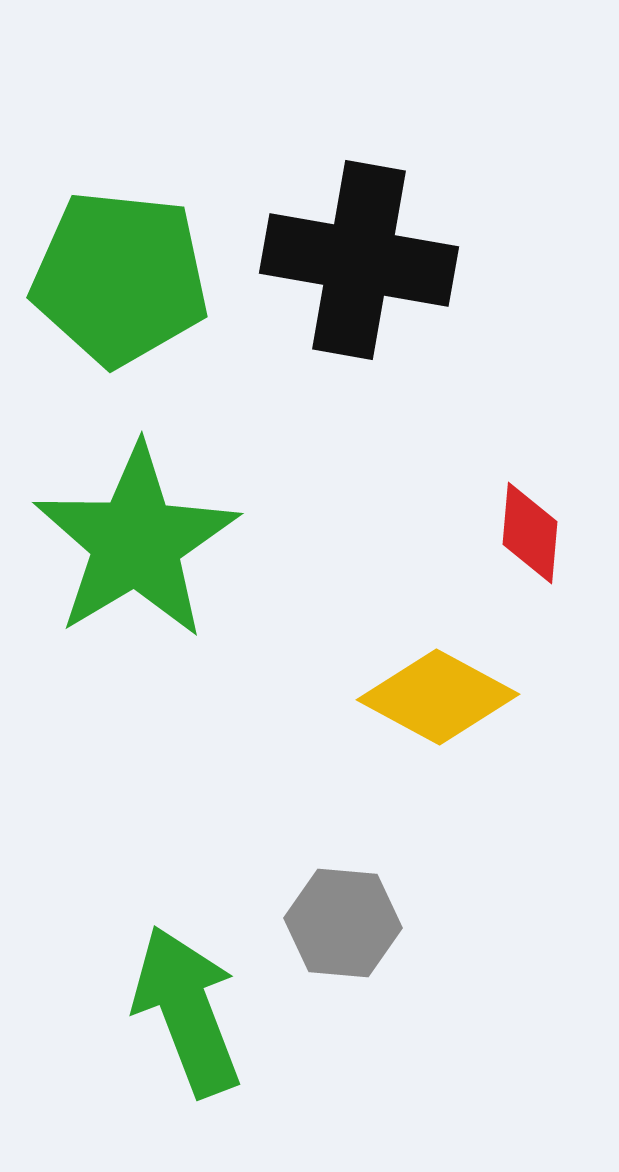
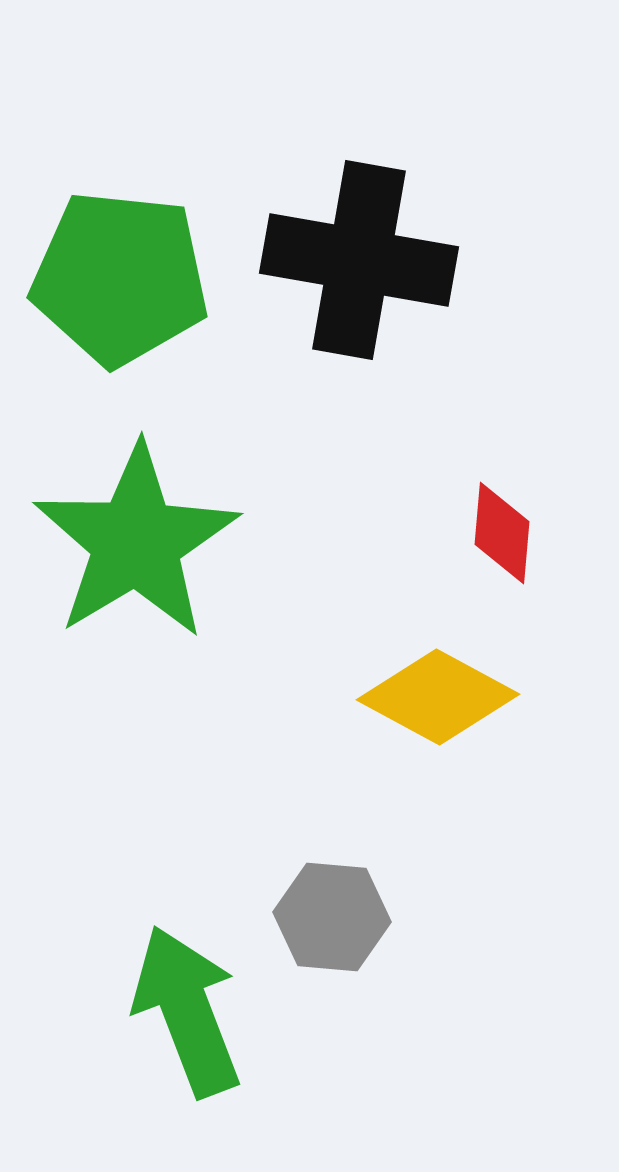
red diamond: moved 28 px left
gray hexagon: moved 11 px left, 6 px up
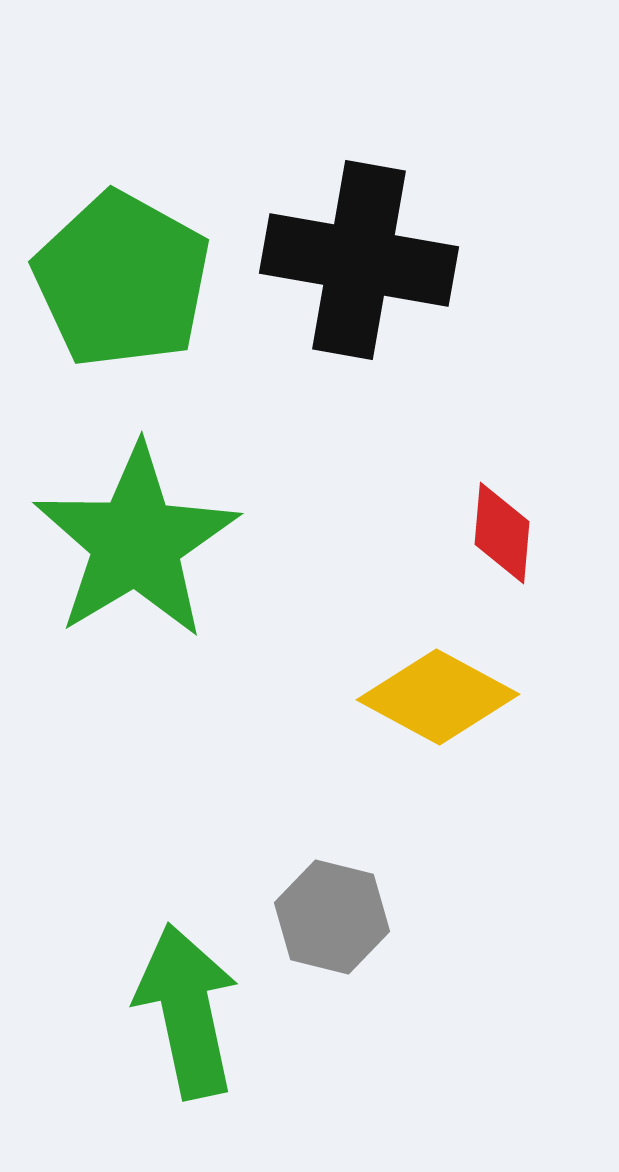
green pentagon: moved 2 px right, 2 px down; rotated 23 degrees clockwise
gray hexagon: rotated 9 degrees clockwise
green arrow: rotated 9 degrees clockwise
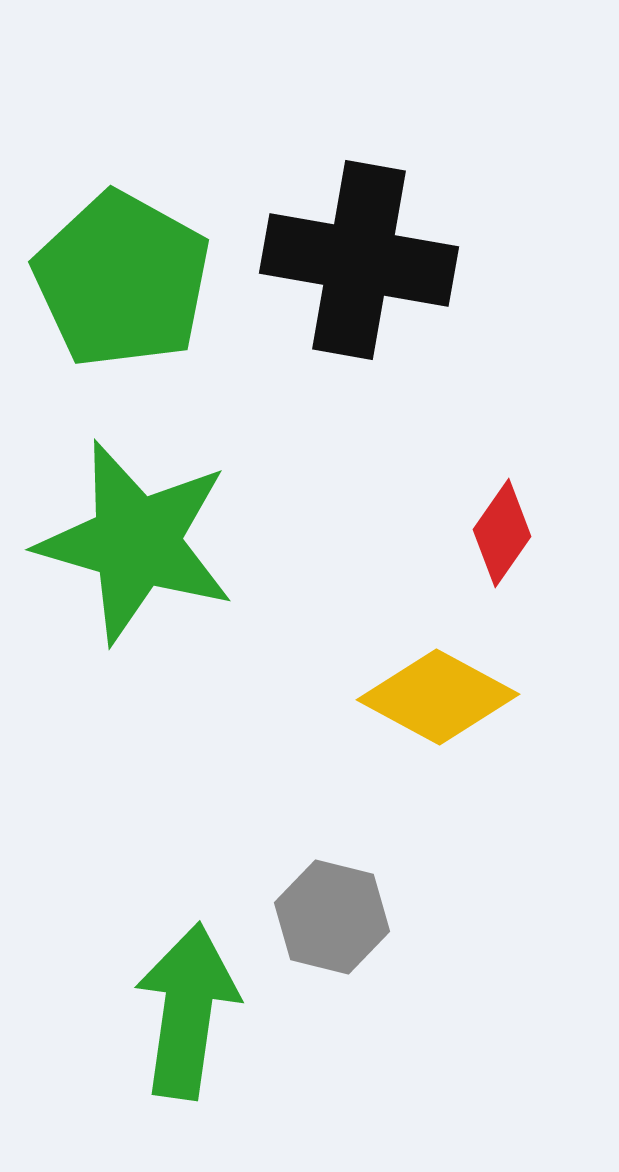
red diamond: rotated 30 degrees clockwise
green star: rotated 25 degrees counterclockwise
green arrow: rotated 20 degrees clockwise
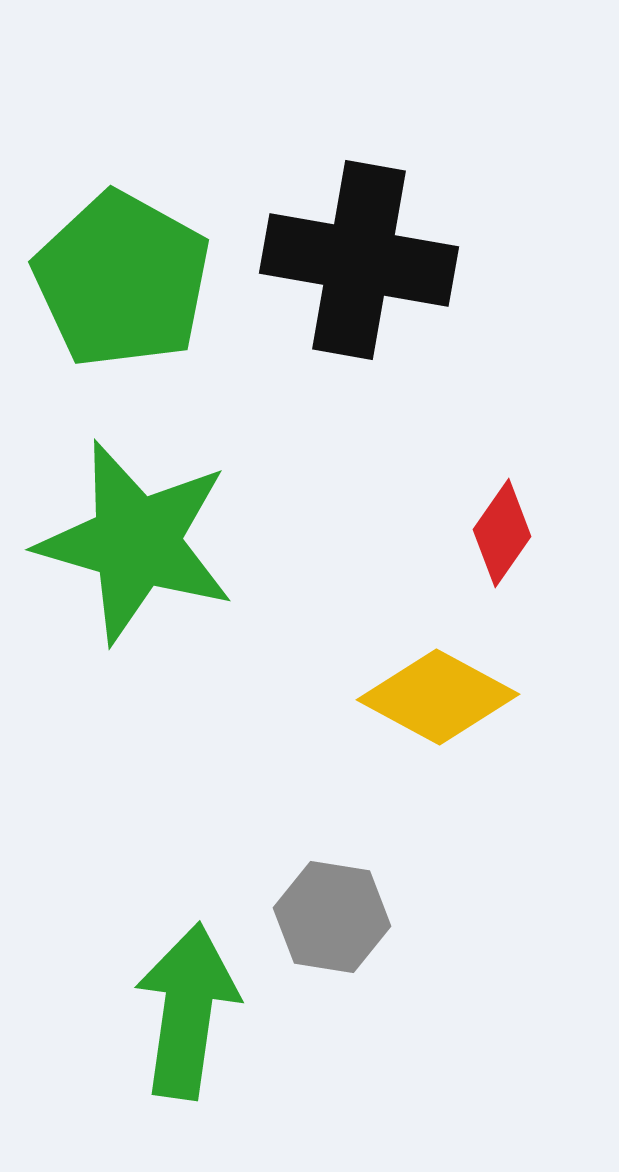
gray hexagon: rotated 5 degrees counterclockwise
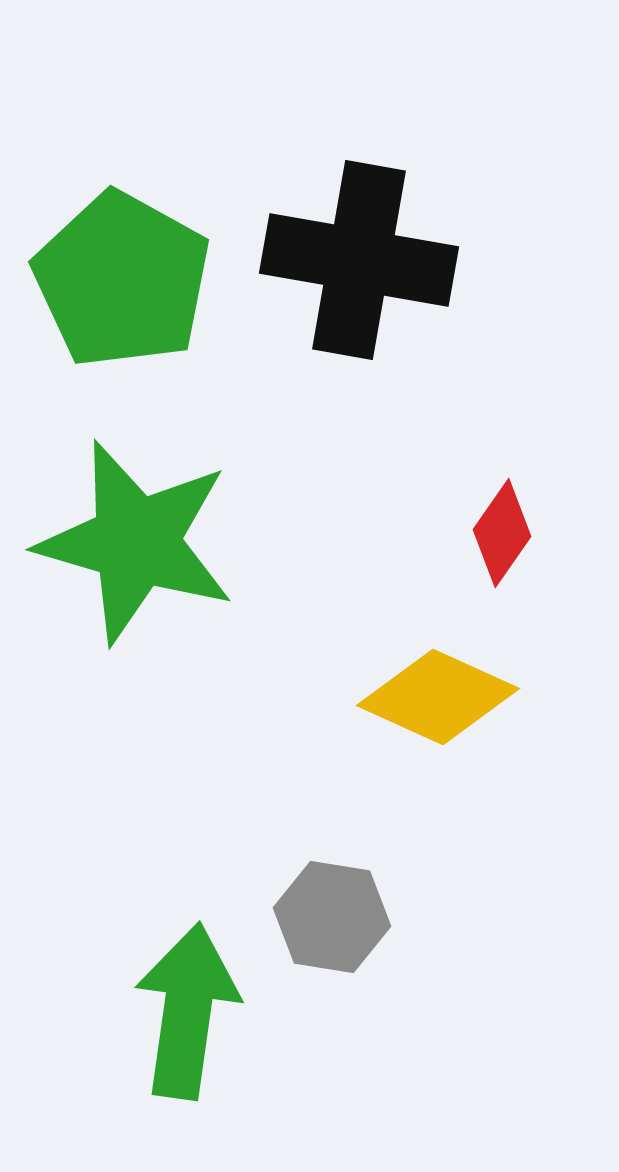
yellow diamond: rotated 4 degrees counterclockwise
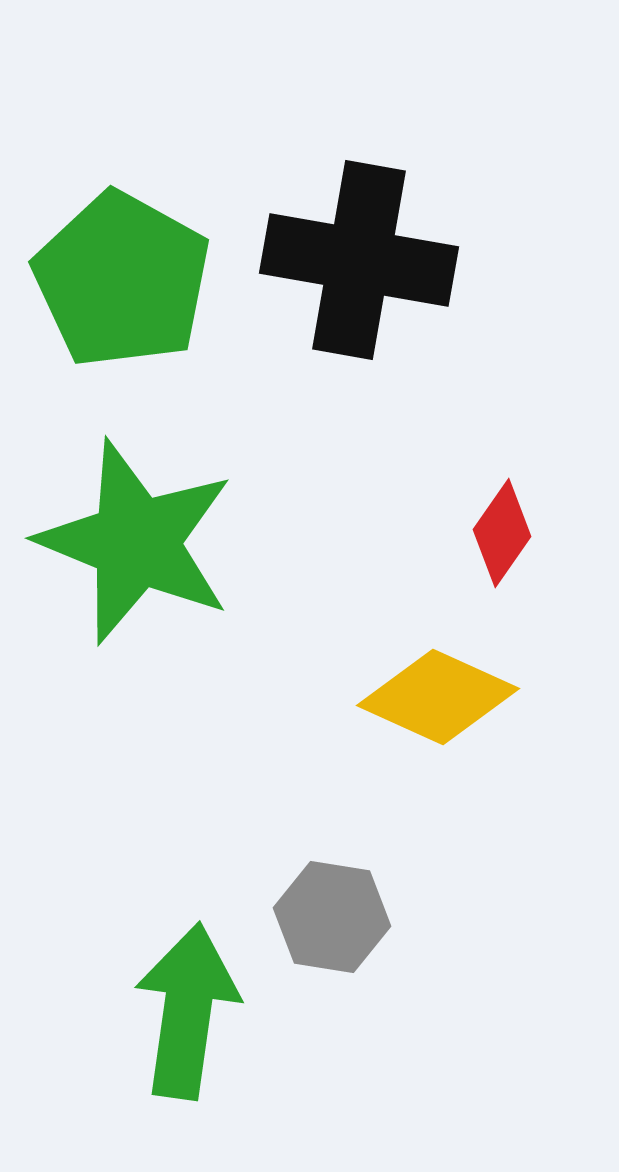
green star: rotated 6 degrees clockwise
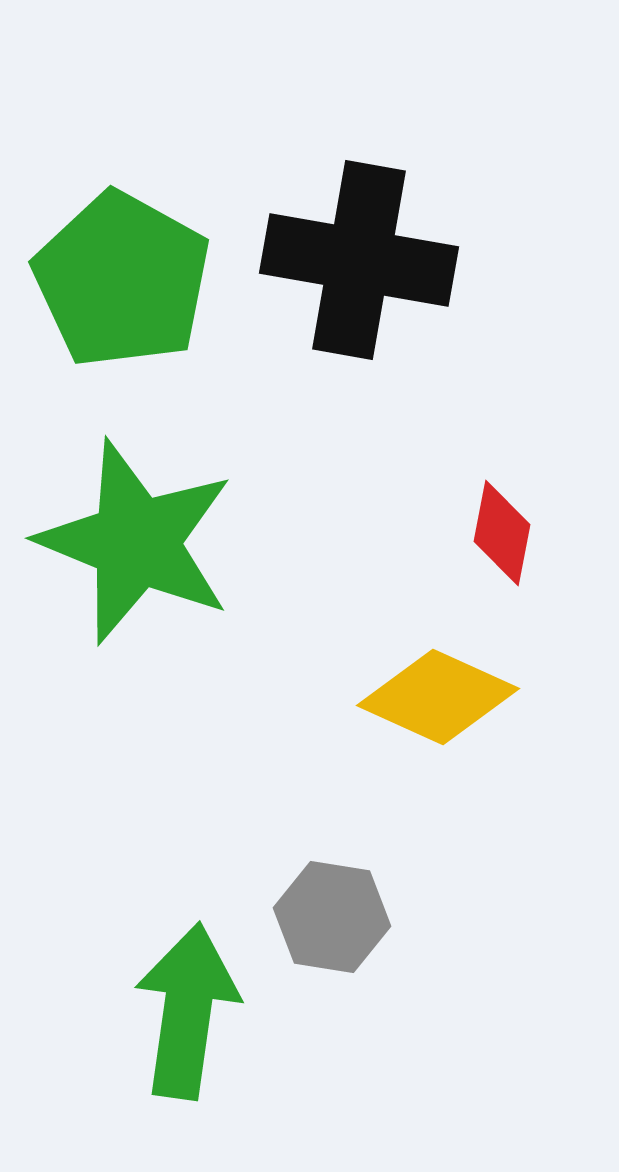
red diamond: rotated 24 degrees counterclockwise
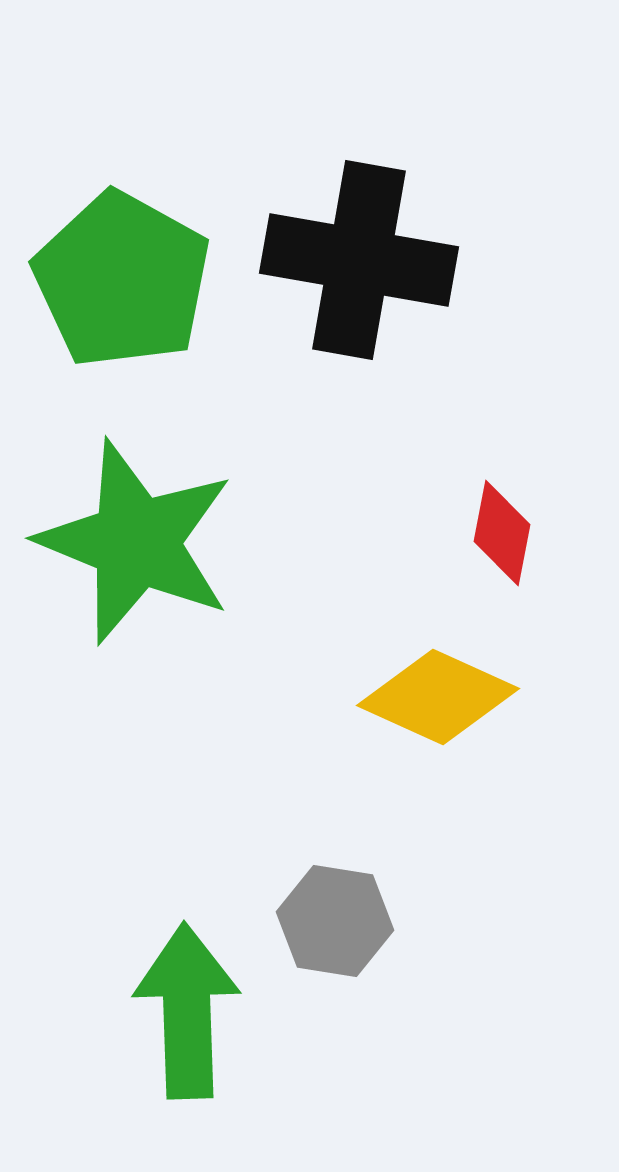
gray hexagon: moved 3 px right, 4 px down
green arrow: rotated 10 degrees counterclockwise
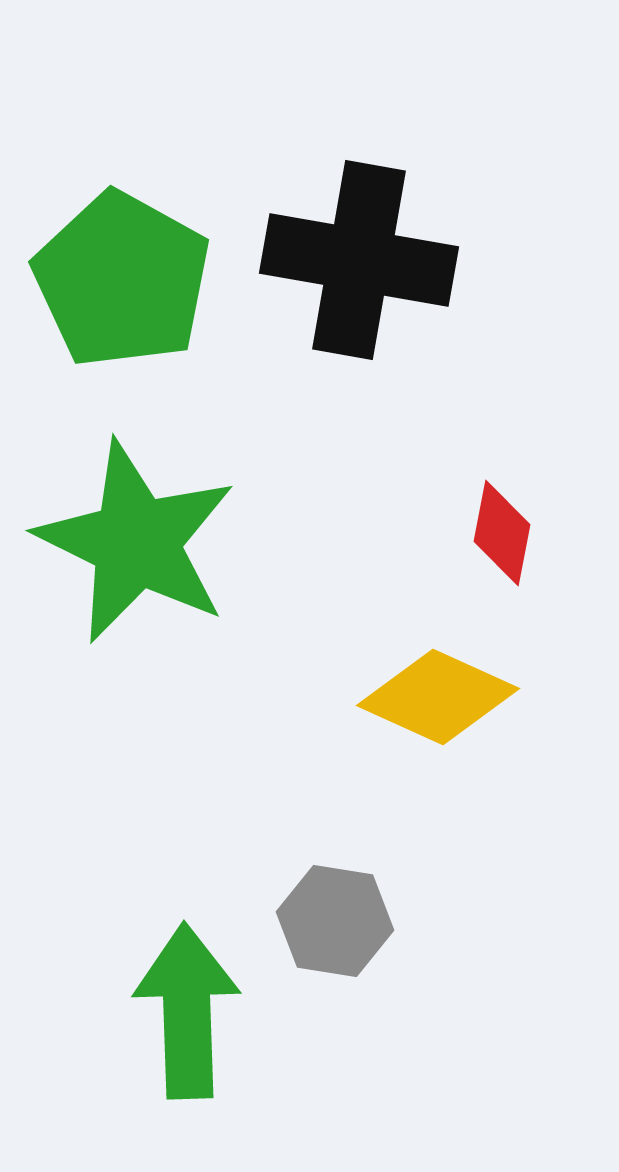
green star: rotated 4 degrees clockwise
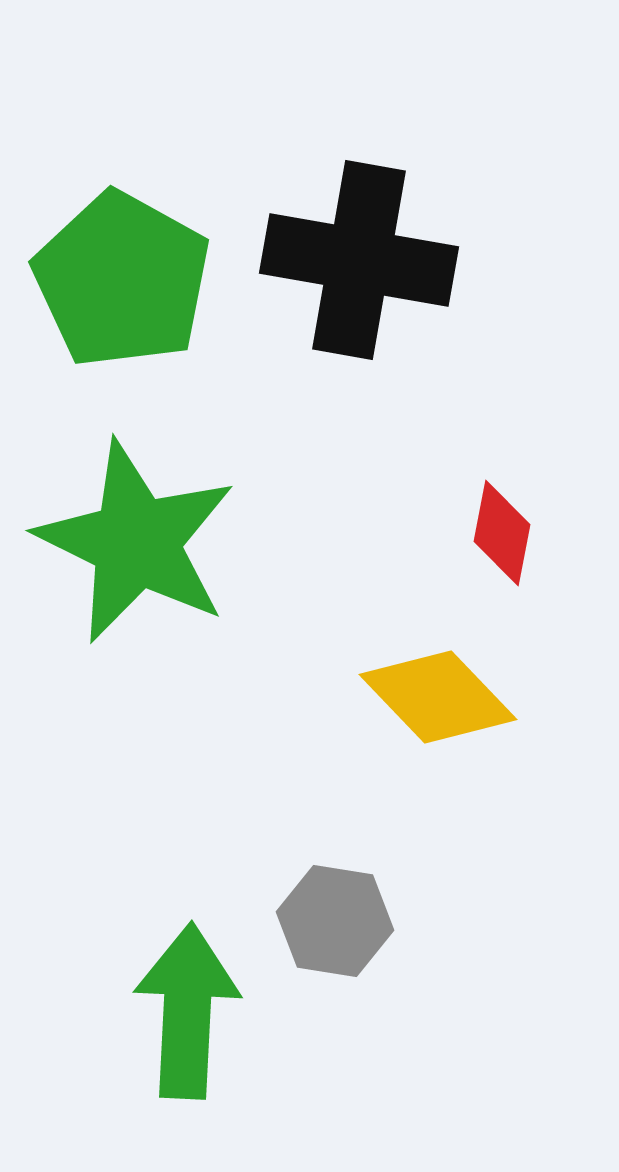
yellow diamond: rotated 22 degrees clockwise
green arrow: rotated 5 degrees clockwise
